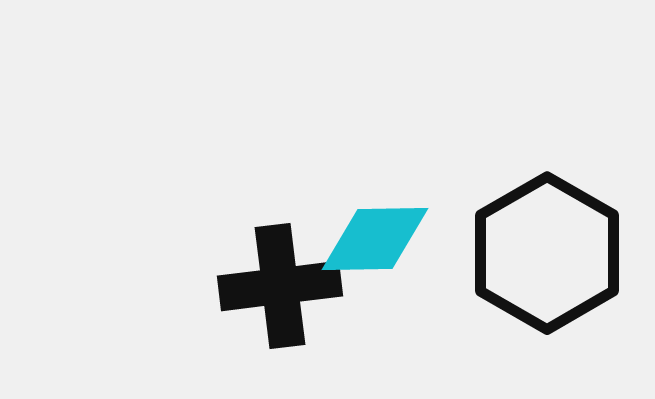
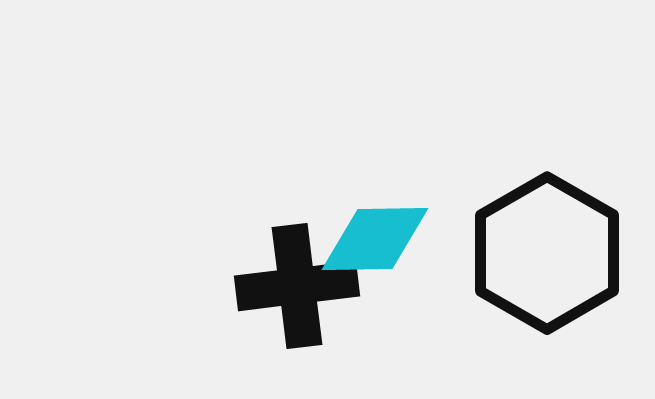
black cross: moved 17 px right
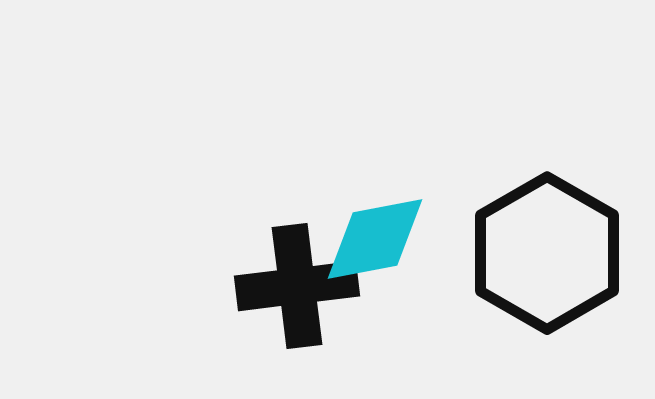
cyan diamond: rotated 10 degrees counterclockwise
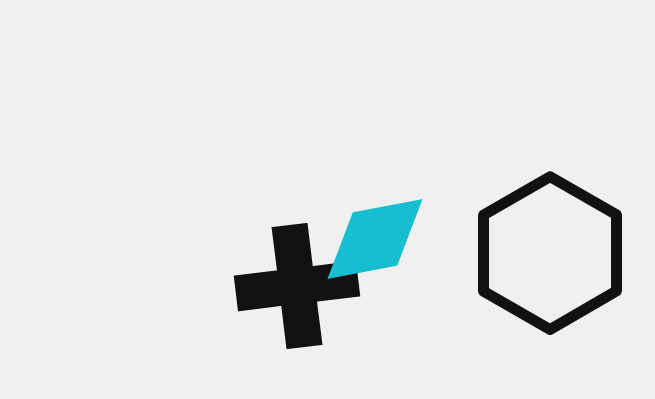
black hexagon: moved 3 px right
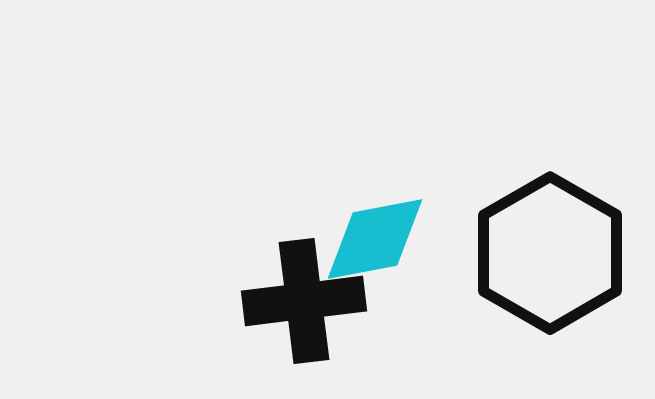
black cross: moved 7 px right, 15 px down
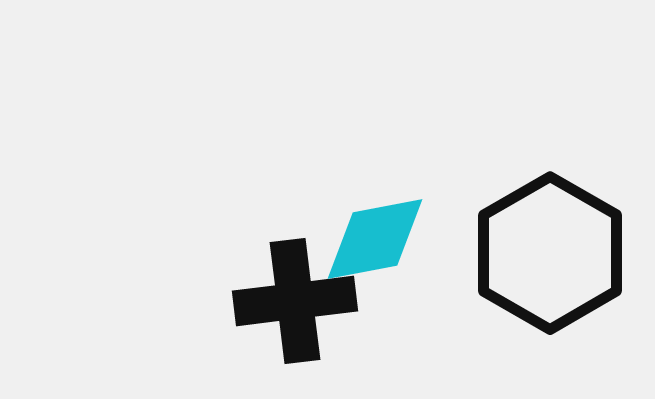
black cross: moved 9 px left
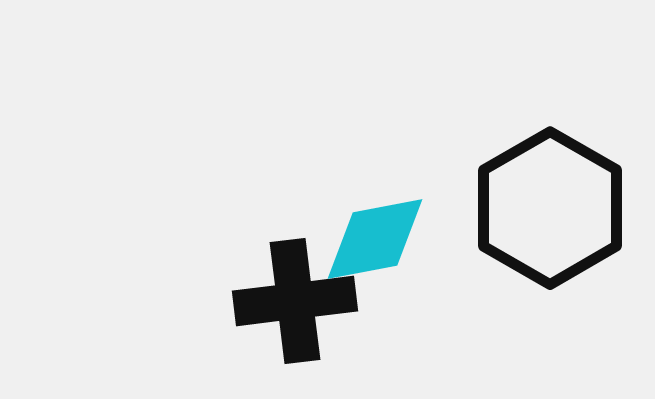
black hexagon: moved 45 px up
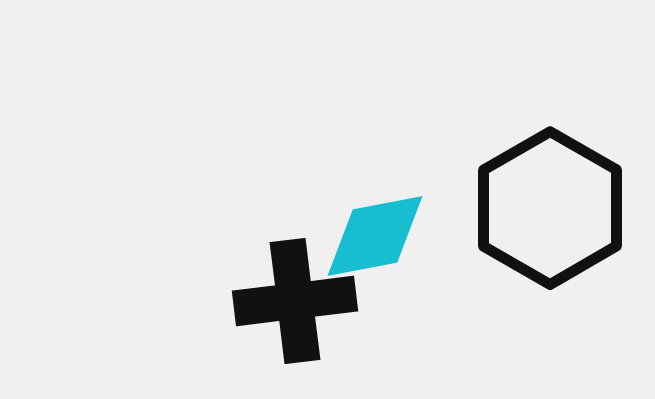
cyan diamond: moved 3 px up
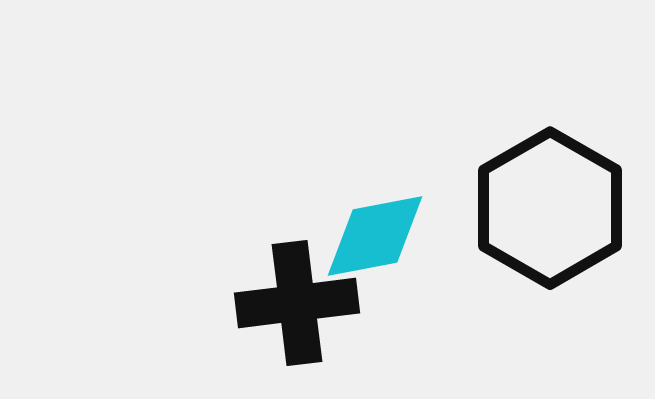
black cross: moved 2 px right, 2 px down
